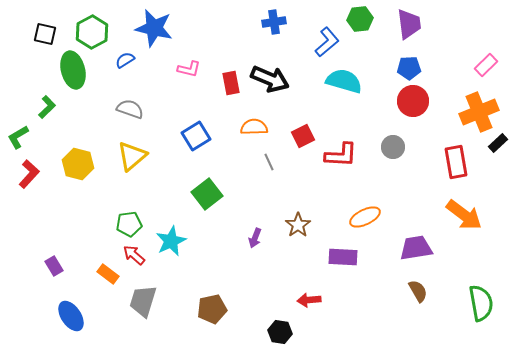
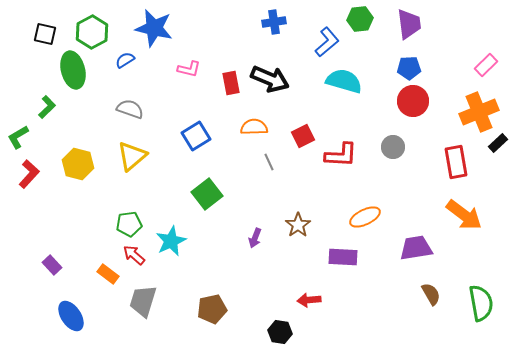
purple rectangle at (54, 266): moved 2 px left, 1 px up; rotated 12 degrees counterclockwise
brown semicircle at (418, 291): moved 13 px right, 3 px down
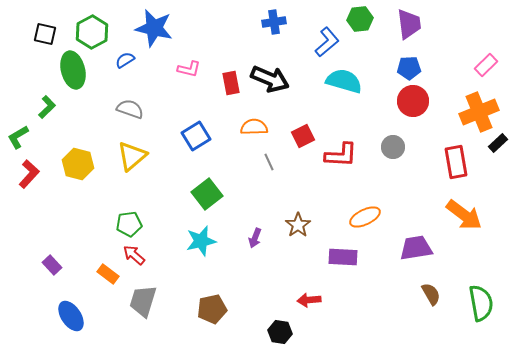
cyan star at (171, 241): moved 30 px right; rotated 12 degrees clockwise
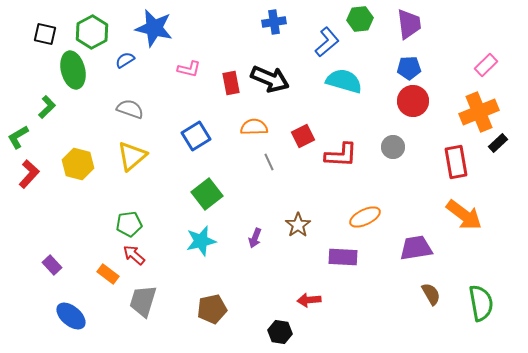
blue ellipse at (71, 316): rotated 16 degrees counterclockwise
